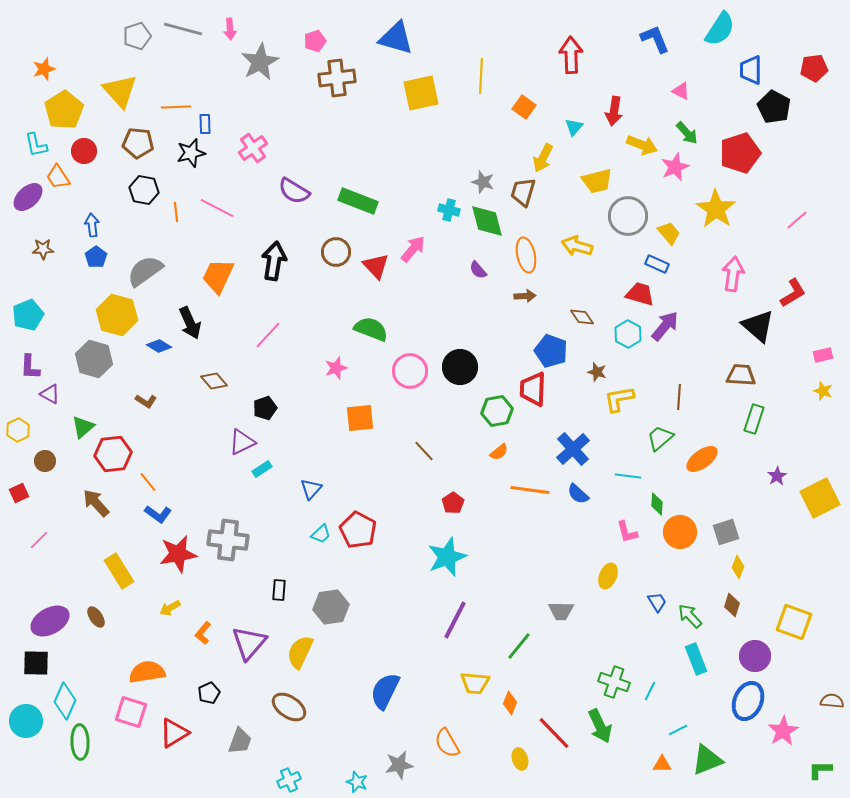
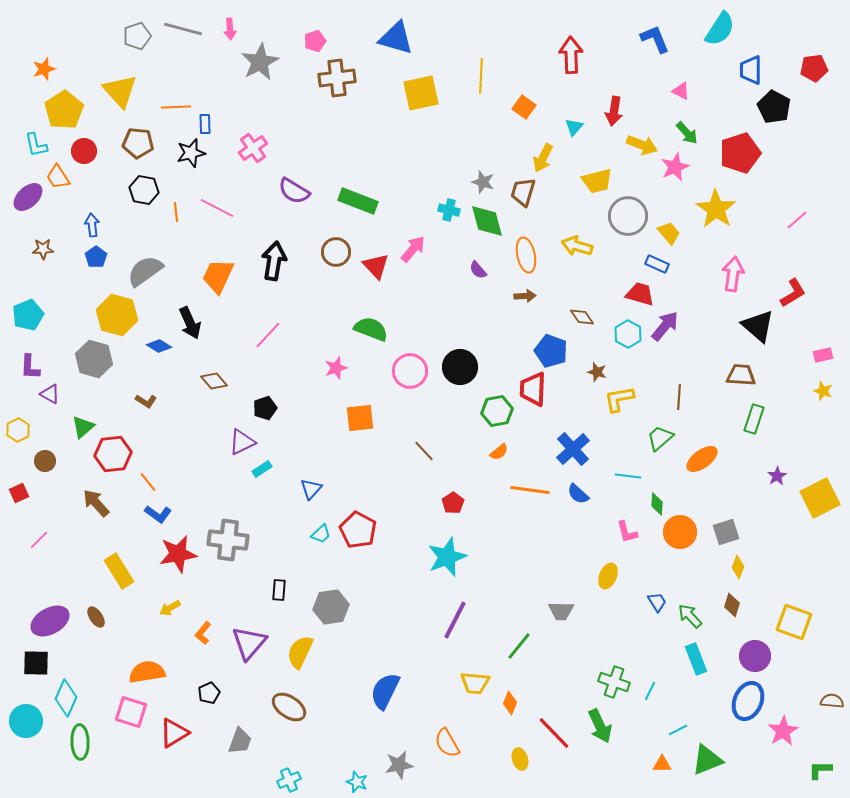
cyan diamond at (65, 701): moved 1 px right, 3 px up
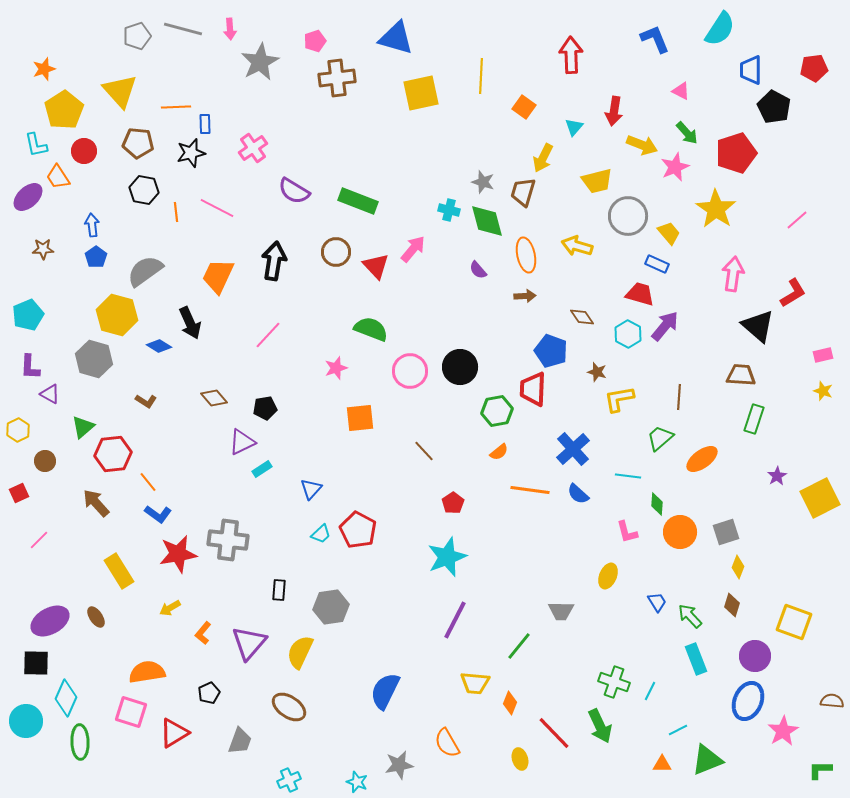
red pentagon at (740, 153): moved 4 px left
brown diamond at (214, 381): moved 17 px down
black pentagon at (265, 408): rotated 10 degrees clockwise
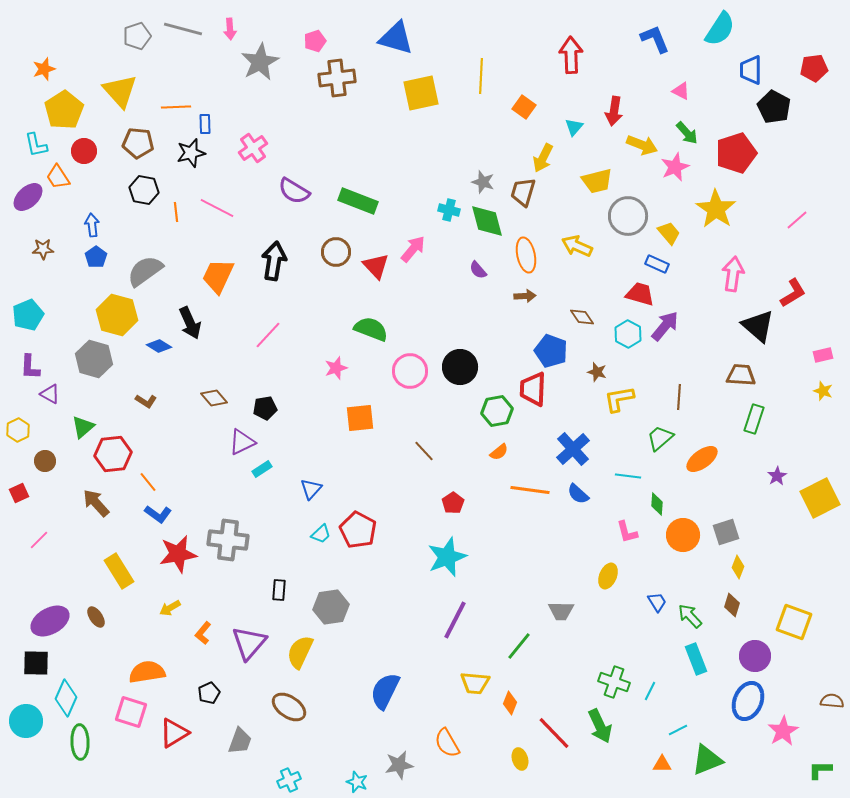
yellow arrow at (577, 246): rotated 8 degrees clockwise
orange circle at (680, 532): moved 3 px right, 3 px down
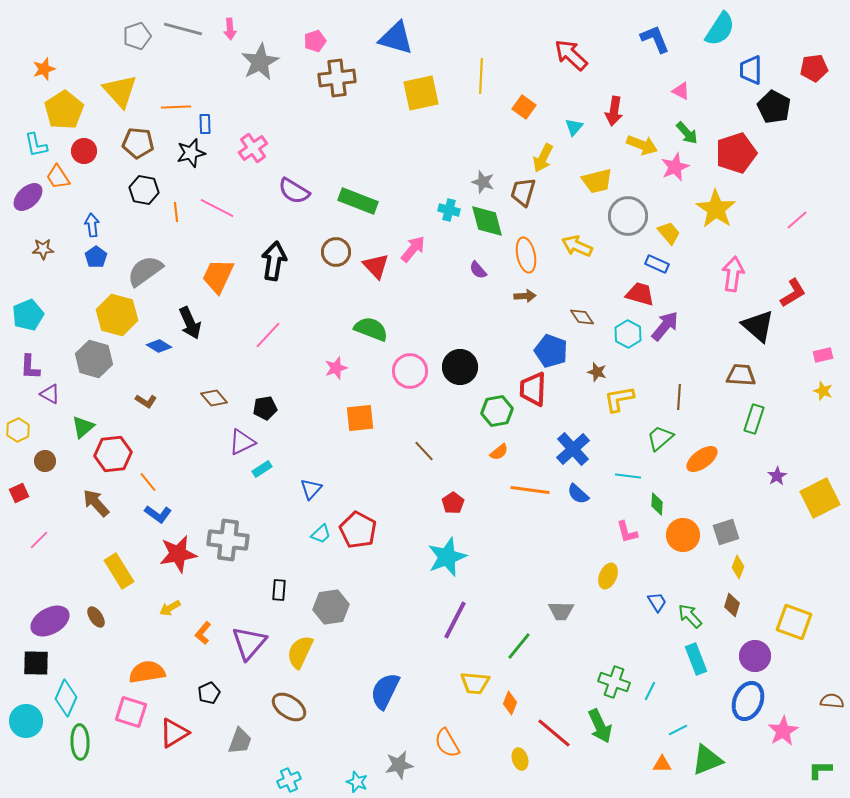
red arrow at (571, 55): rotated 45 degrees counterclockwise
red line at (554, 733): rotated 6 degrees counterclockwise
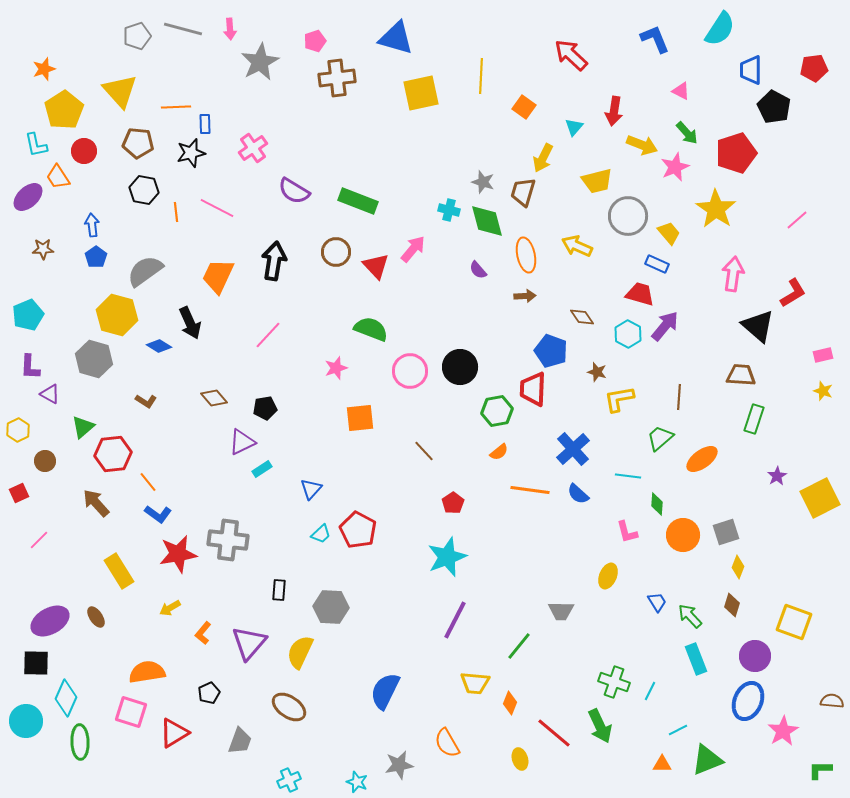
gray hexagon at (331, 607): rotated 12 degrees clockwise
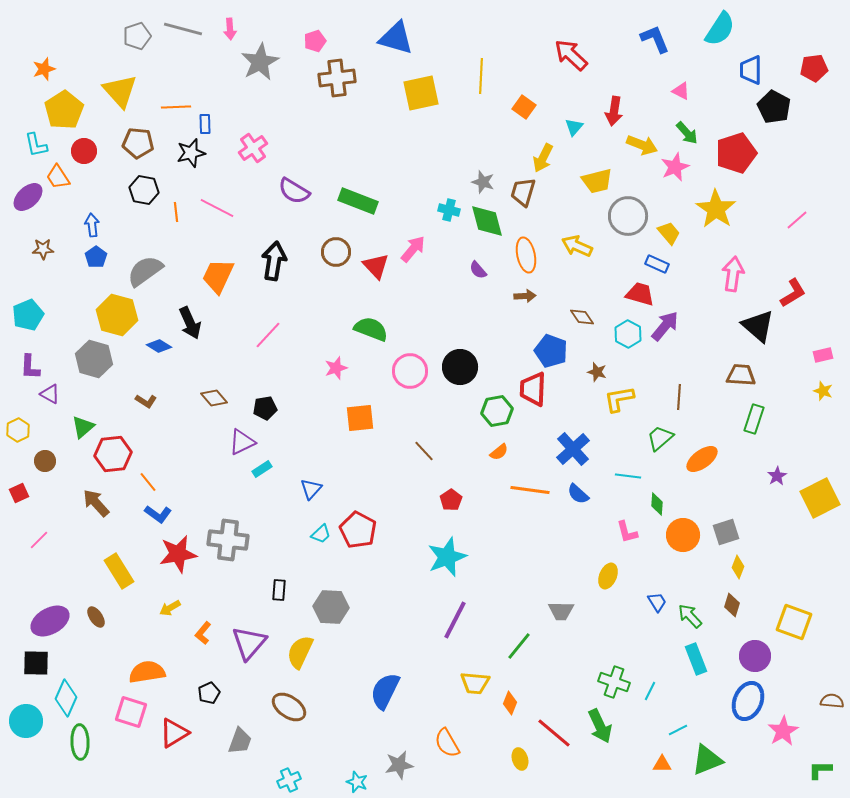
red pentagon at (453, 503): moved 2 px left, 3 px up
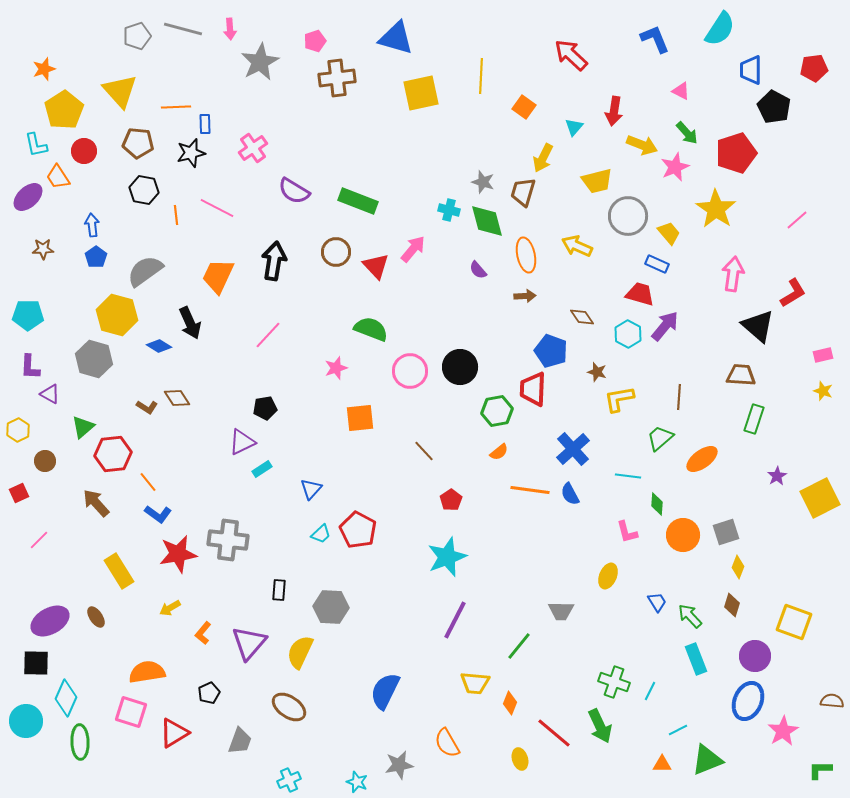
orange line at (176, 212): moved 3 px down
cyan pentagon at (28, 315): rotated 24 degrees clockwise
brown diamond at (214, 398): moved 37 px left; rotated 8 degrees clockwise
brown L-shape at (146, 401): moved 1 px right, 6 px down
blue semicircle at (578, 494): moved 8 px left; rotated 20 degrees clockwise
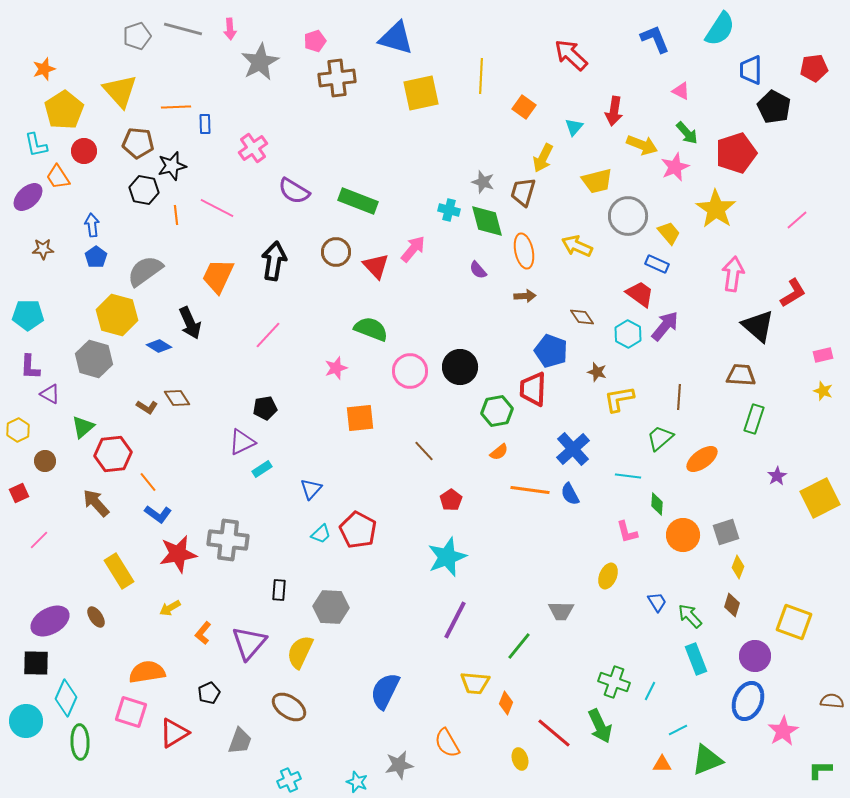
black star at (191, 153): moved 19 px left, 13 px down
orange ellipse at (526, 255): moved 2 px left, 4 px up
red trapezoid at (640, 294): rotated 20 degrees clockwise
orange diamond at (510, 703): moved 4 px left
